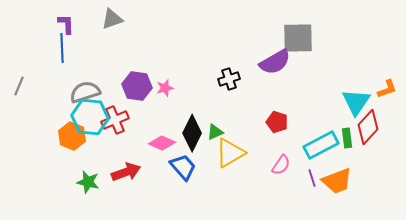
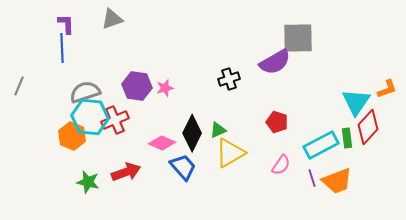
green triangle: moved 3 px right, 2 px up
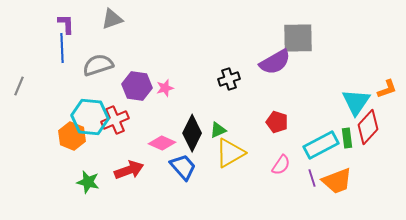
gray semicircle: moved 13 px right, 27 px up
red arrow: moved 3 px right, 2 px up
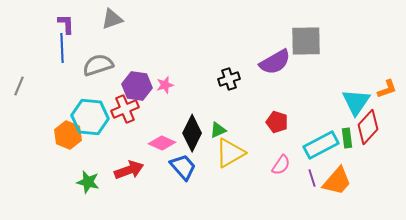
gray square: moved 8 px right, 3 px down
pink star: moved 3 px up
red cross: moved 10 px right, 11 px up
orange hexagon: moved 4 px left, 1 px up
orange trapezoid: rotated 28 degrees counterclockwise
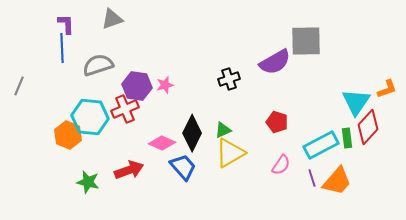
green triangle: moved 5 px right
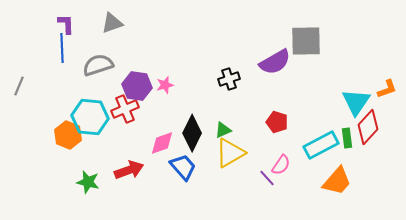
gray triangle: moved 4 px down
pink diamond: rotated 44 degrees counterclockwise
purple line: moved 45 px left; rotated 24 degrees counterclockwise
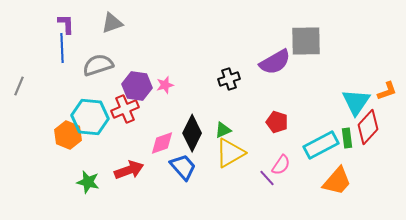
orange L-shape: moved 2 px down
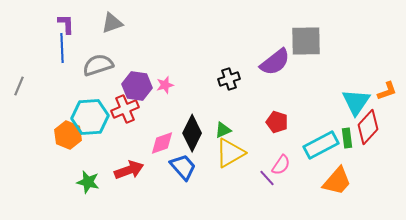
purple semicircle: rotated 8 degrees counterclockwise
cyan hexagon: rotated 9 degrees counterclockwise
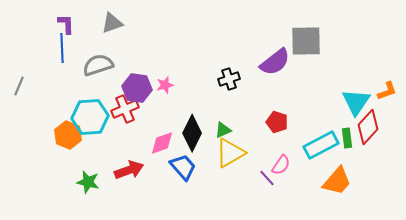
purple hexagon: moved 2 px down
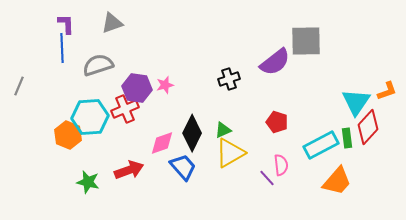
pink semicircle: rotated 40 degrees counterclockwise
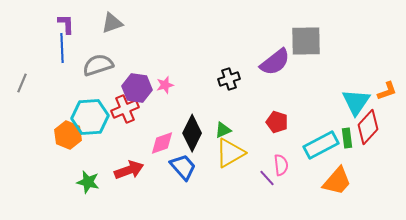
gray line: moved 3 px right, 3 px up
